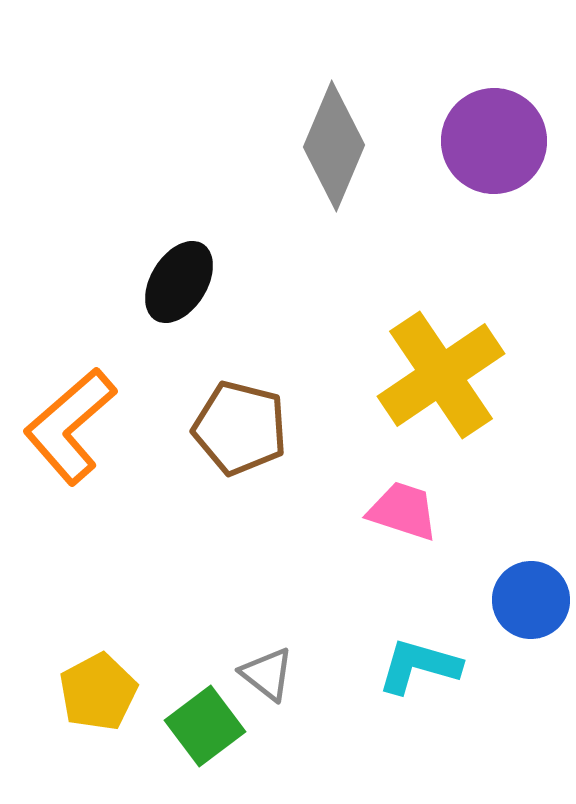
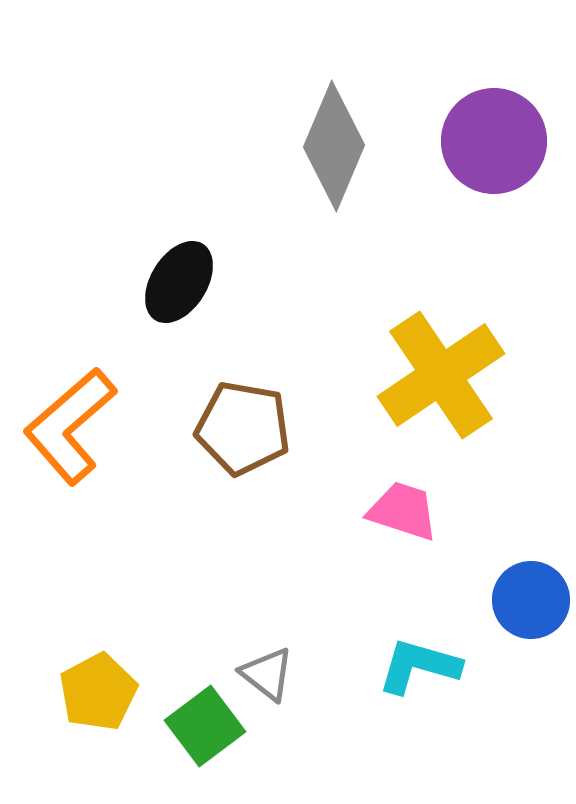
brown pentagon: moved 3 px right; rotated 4 degrees counterclockwise
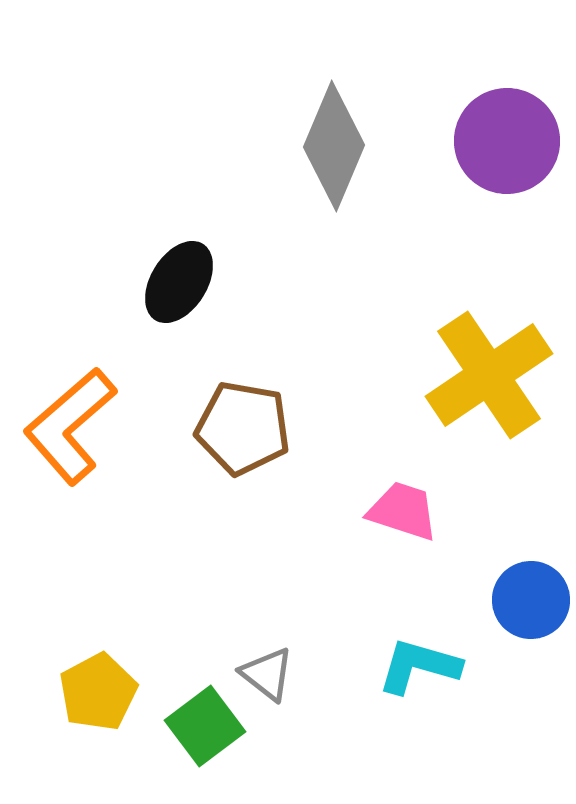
purple circle: moved 13 px right
yellow cross: moved 48 px right
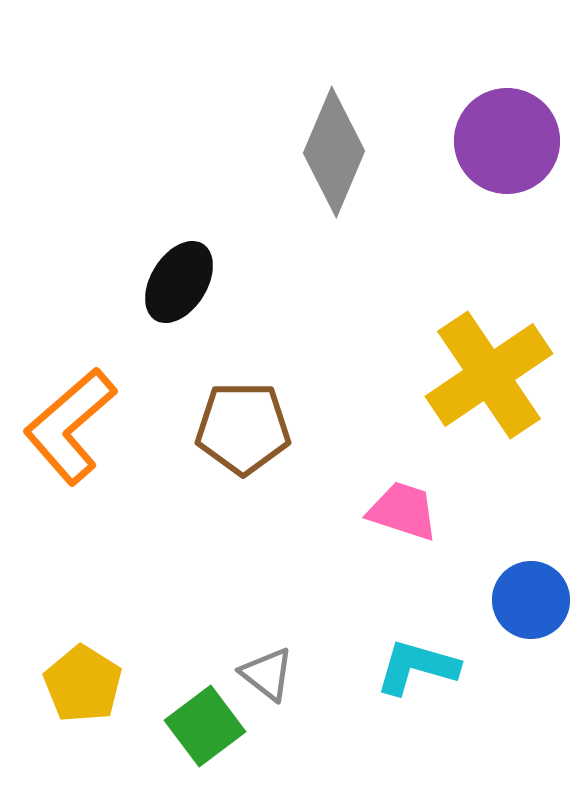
gray diamond: moved 6 px down
brown pentagon: rotated 10 degrees counterclockwise
cyan L-shape: moved 2 px left, 1 px down
yellow pentagon: moved 15 px left, 8 px up; rotated 12 degrees counterclockwise
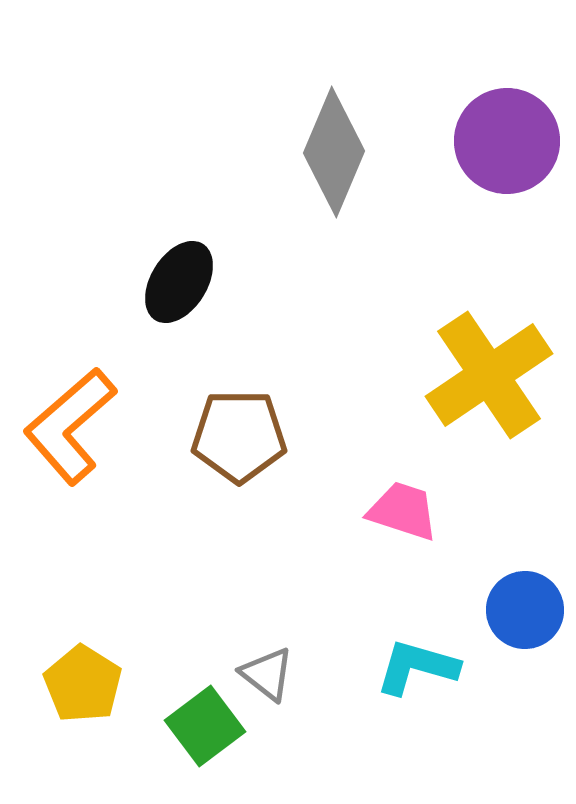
brown pentagon: moved 4 px left, 8 px down
blue circle: moved 6 px left, 10 px down
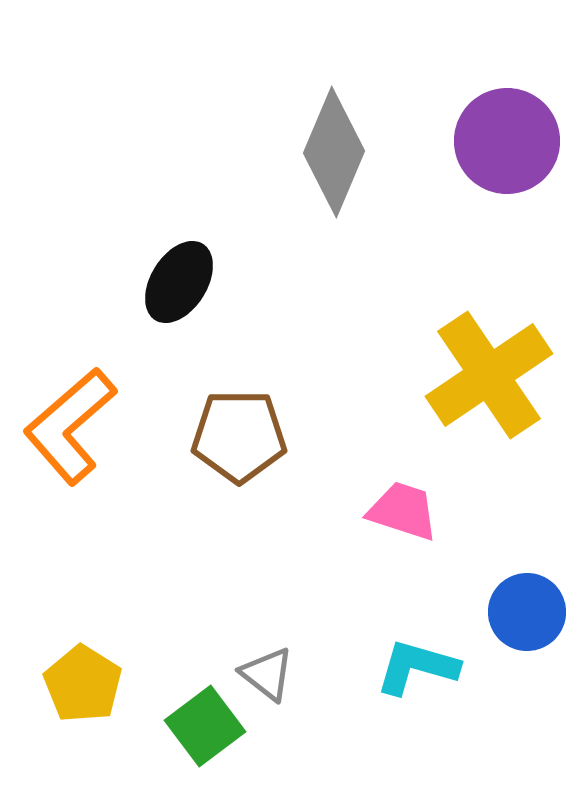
blue circle: moved 2 px right, 2 px down
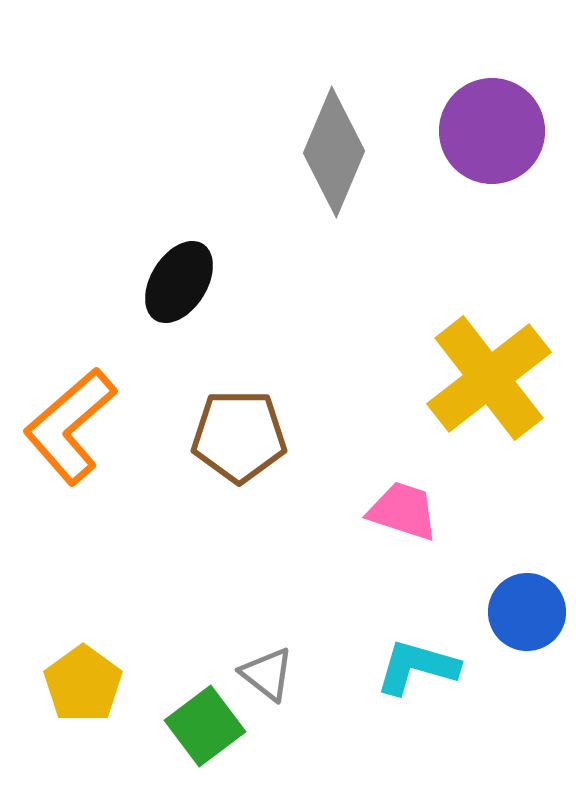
purple circle: moved 15 px left, 10 px up
yellow cross: moved 3 px down; rotated 4 degrees counterclockwise
yellow pentagon: rotated 4 degrees clockwise
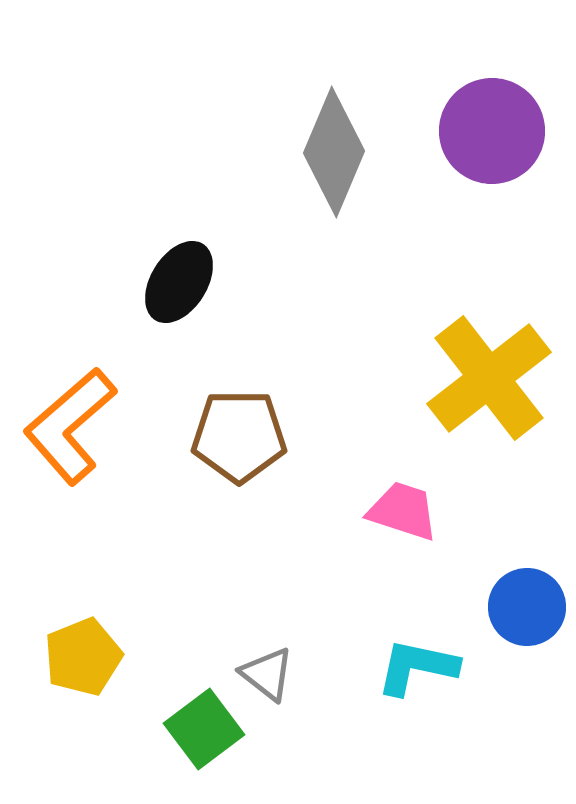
blue circle: moved 5 px up
cyan L-shape: rotated 4 degrees counterclockwise
yellow pentagon: moved 27 px up; rotated 14 degrees clockwise
green square: moved 1 px left, 3 px down
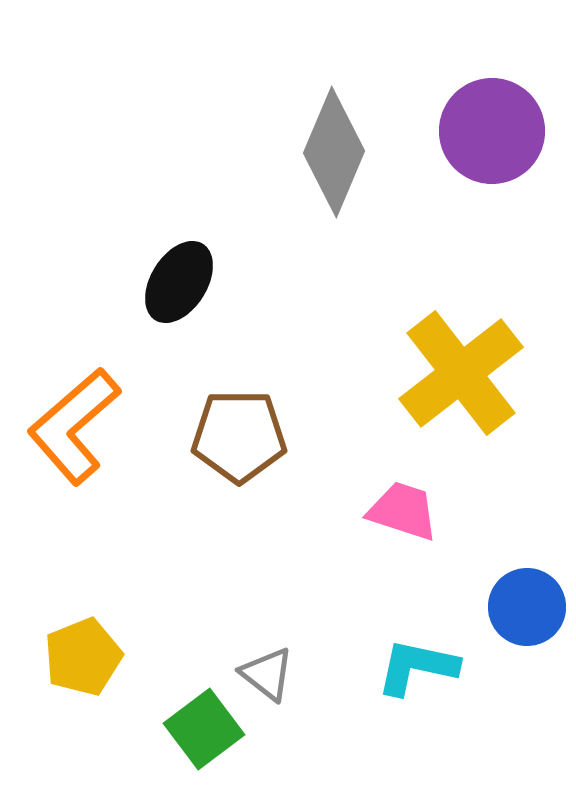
yellow cross: moved 28 px left, 5 px up
orange L-shape: moved 4 px right
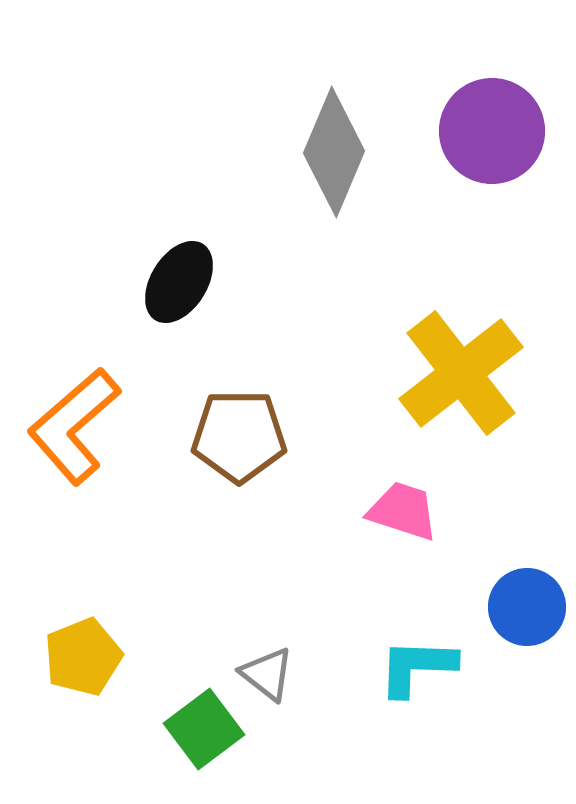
cyan L-shape: rotated 10 degrees counterclockwise
